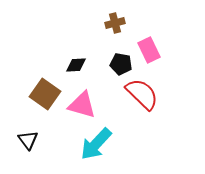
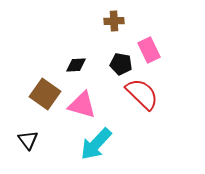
brown cross: moved 1 px left, 2 px up; rotated 12 degrees clockwise
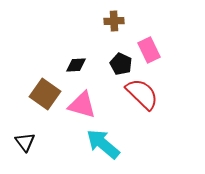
black pentagon: rotated 15 degrees clockwise
black triangle: moved 3 px left, 2 px down
cyan arrow: moved 7 px right; rotated 87 degrees clockwise
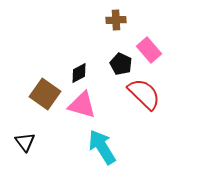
brown cross: moved 2 px right, 1 px up
pink rectangle: rotated 15 degrees counterclockwise
black diamond: moved 3 px right, 8 px down; rotated 25 degrees counterclockwise
red semicircle: moved 2 px right
cyan arrow: moved 1 px left, 3 px down; rotated 18 degrees clockwise
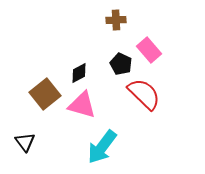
brown square: rotated 16 degrees clockwise
cyan arrow: rotated 111 degrees counterclockwise
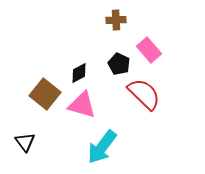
black pentagon: moved 2 px left
brown square: rotated 12 degrees counterclockwise
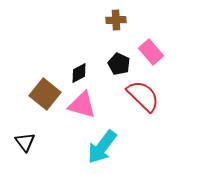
pink rectangle: moved 2 px right, 2 px down
red semicircle: moved 1 px left, 2 px down
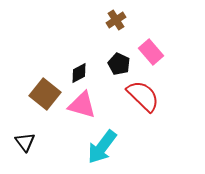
brown cross: rotated 30 degrees counterclockwise
